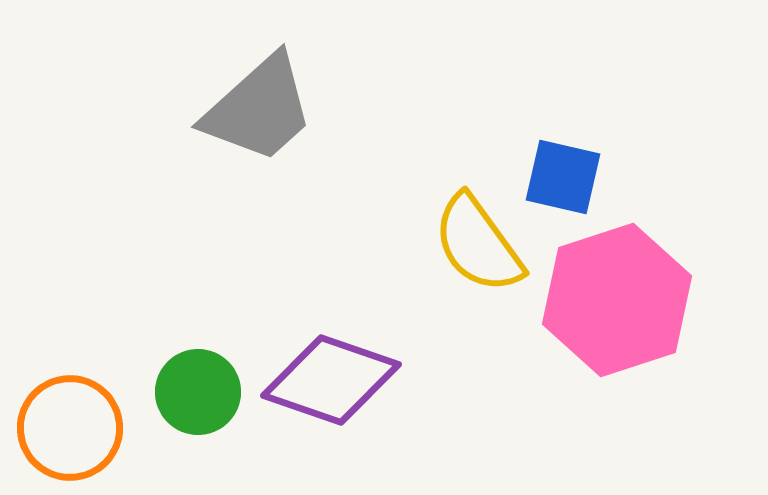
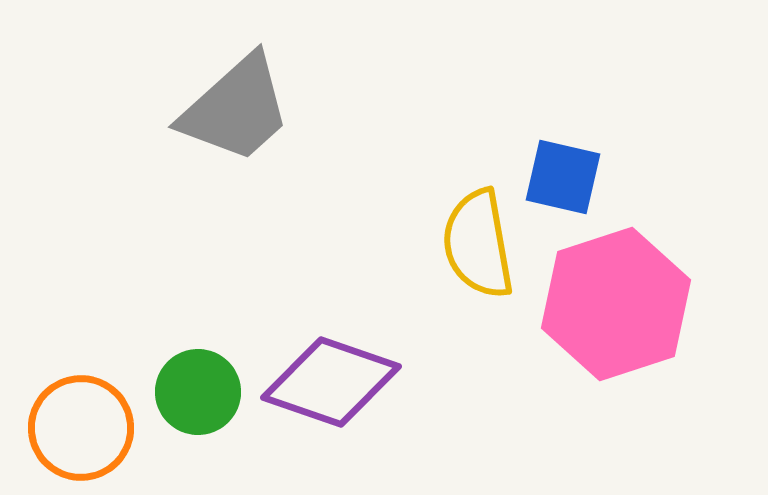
gray trapezoid: moved 23 px left
yellow semicircle: rotated 26 degrees clockwise
pink hexagon: moved 1 px left, 4 px down
purple diamond: moved 2 px down
orange circle: moved 11 px right
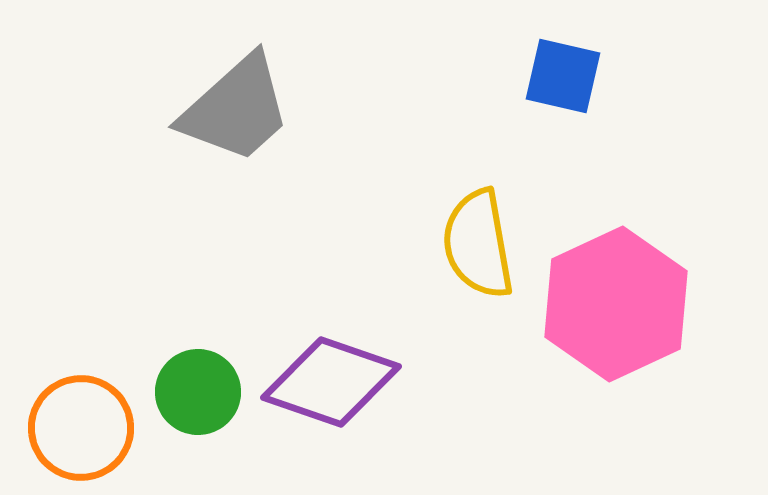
blue square: moved 101 px up
pink hexagon: rotated 7 degrees counterclockwise
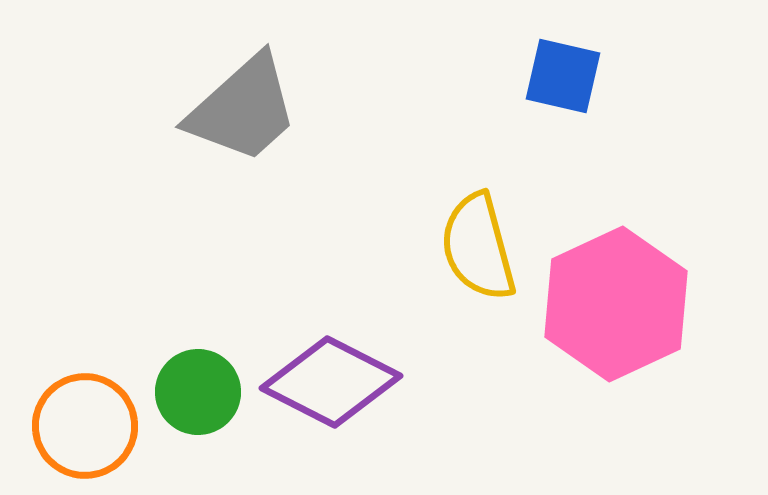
gray trapezoid: moved 7 px right
yellow semicircle: moved 3 px down; rotated 5 degrees counterclockwise
purple diamond: rotated 8 degrees clockwise
orange circle: moved 4 px right, 2 px up
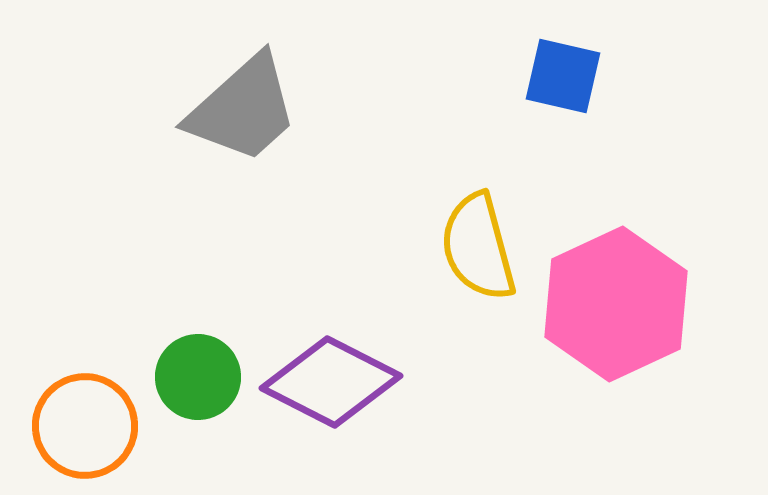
green circle: moved 15 px up
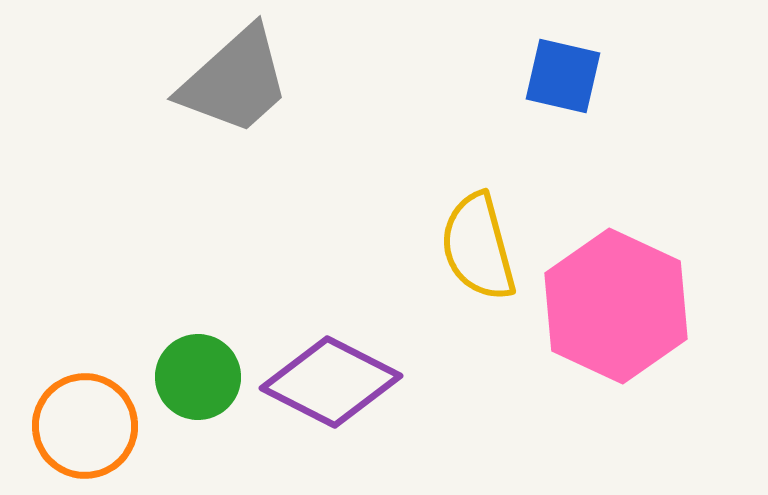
gray trapezoid: moved 8 px left, 28 px up
pink hexagon: moved 2 px down; rotated 10 degrees counterclockwise
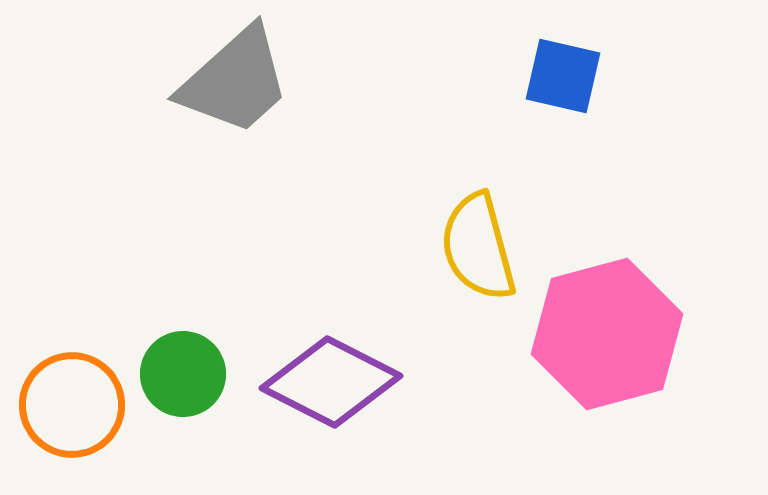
pink hexagon: moved 9 px left, 28 px down; rotated 20 degrees clockwise
green circle: moved 15 px left, 3 px up
orange circle: moved 13 px left, 21 px up
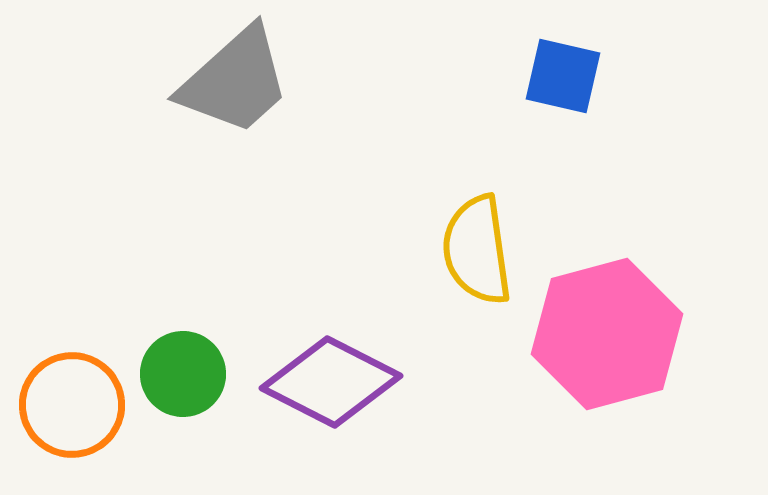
yellow semicircle: moved 1 px left, 3 px down; rotated 7 degrees clockwise
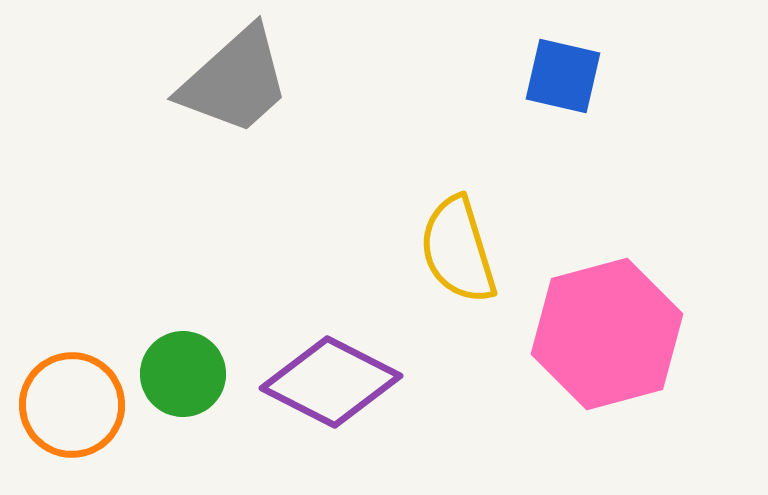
yellow semicircle: moved 19 px left; rotated 9 degrees counterclockwise
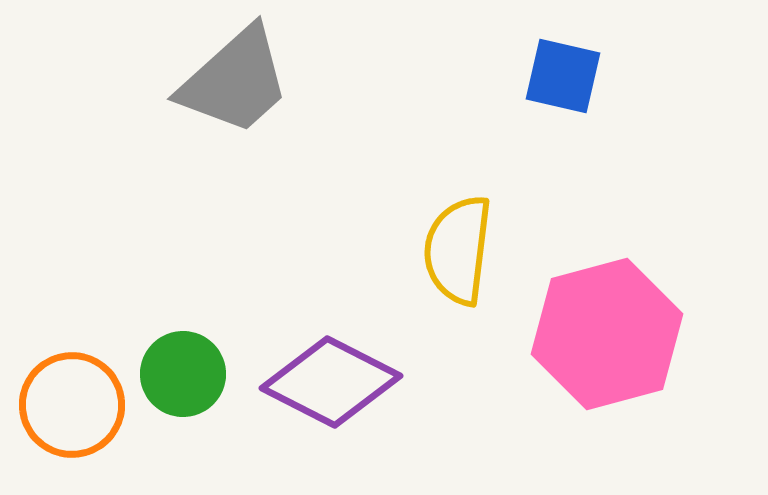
yellow semicircle: rotated 24 degrees clockwise
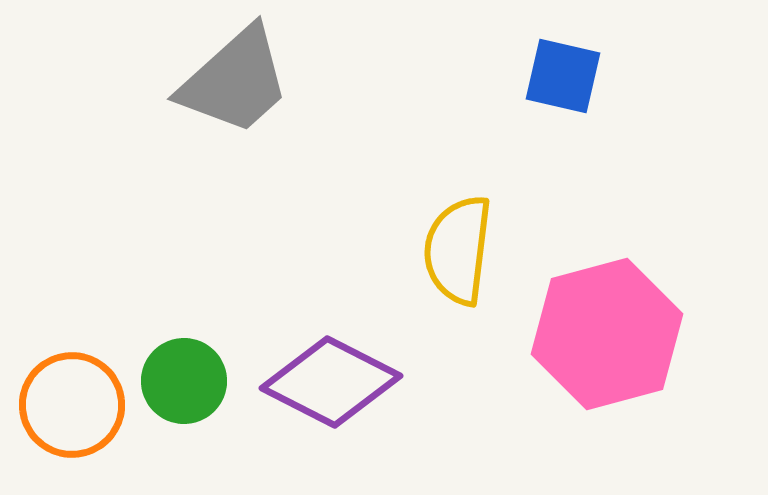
green circle: moved 1 px right, 7 px down
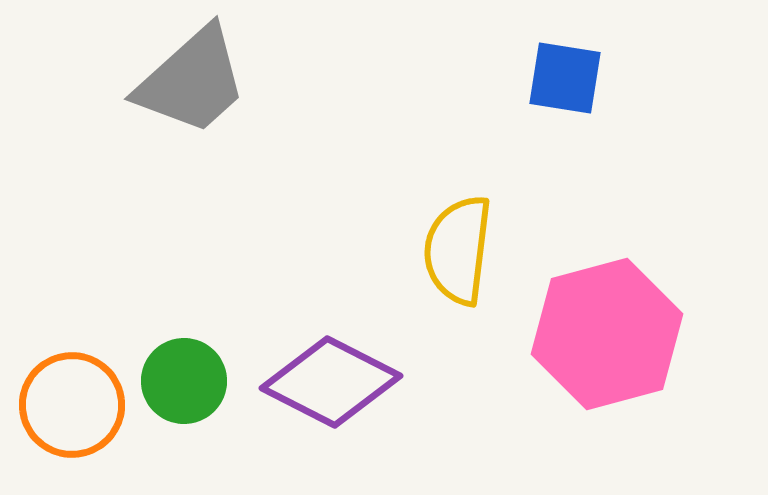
blue square: moved 2 px right, 2 px down; rotated 4 degrees counterclockwise
gray trapezoid: moved 43 px left
